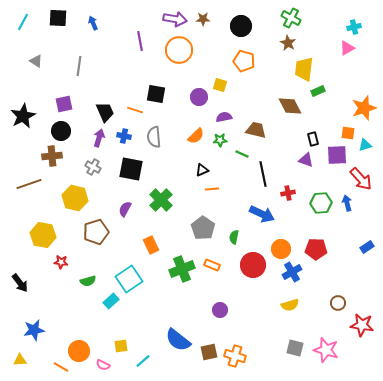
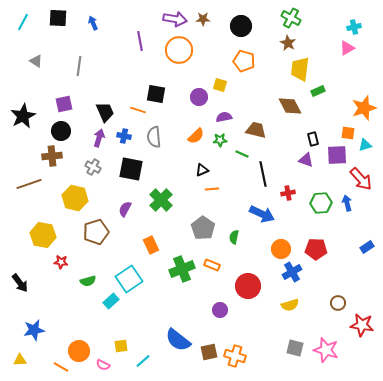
yellow trapezoid at (304, 69): moved 4 px left
orange line at (135, 110): moved 3 px right
red circle at (253, 265): moved 5 px left, 21 px down
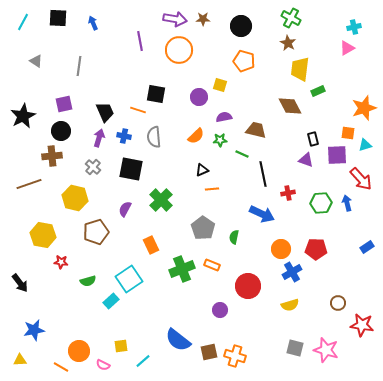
gray cross at (93, 167): rotated 14 degrees clockwise
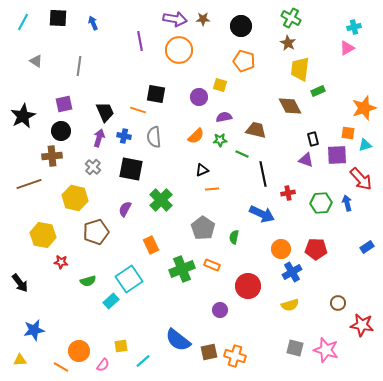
pink semicircle at (103, 365): rotated 80 degrees counterclockwise
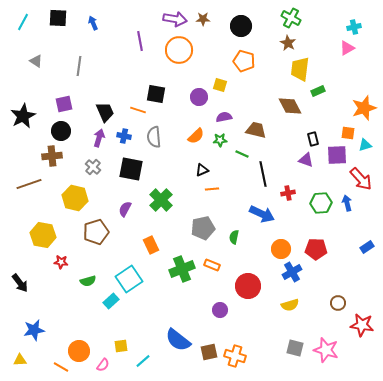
gray pentagon at (203, 228): rotated 25 degrees clockwise
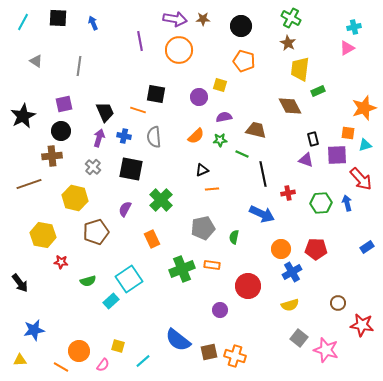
orange rectangle at (151, 245): moved 1 px right, 6 px up
orange rectangle at (212, 265): rotated 14 degrees counterclockwise
yellow square at (121, 346): moved 3 px left; rotated 24 degrees clockwise
gray square at (295, 348): moved 4 px right, 10 px up; rotated 24 degrees clockwise
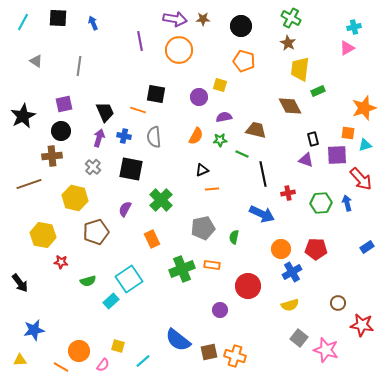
orange semicircle at (196, 136): rotated 18 degrees counterclockwise
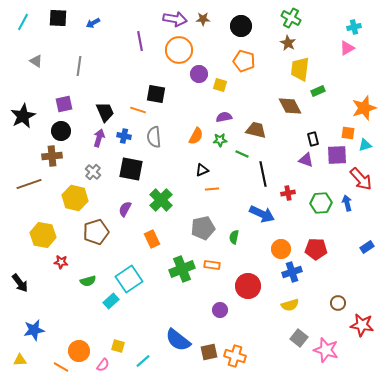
blue arrow at (93, 23): rotated 96 degrees counterclockwise
purple circle at (199, 97): moved 23 px up
gray cross at (93, 167): moved 5 px down
blue cross at (292, 272): rotated 12 degrees clockwise
